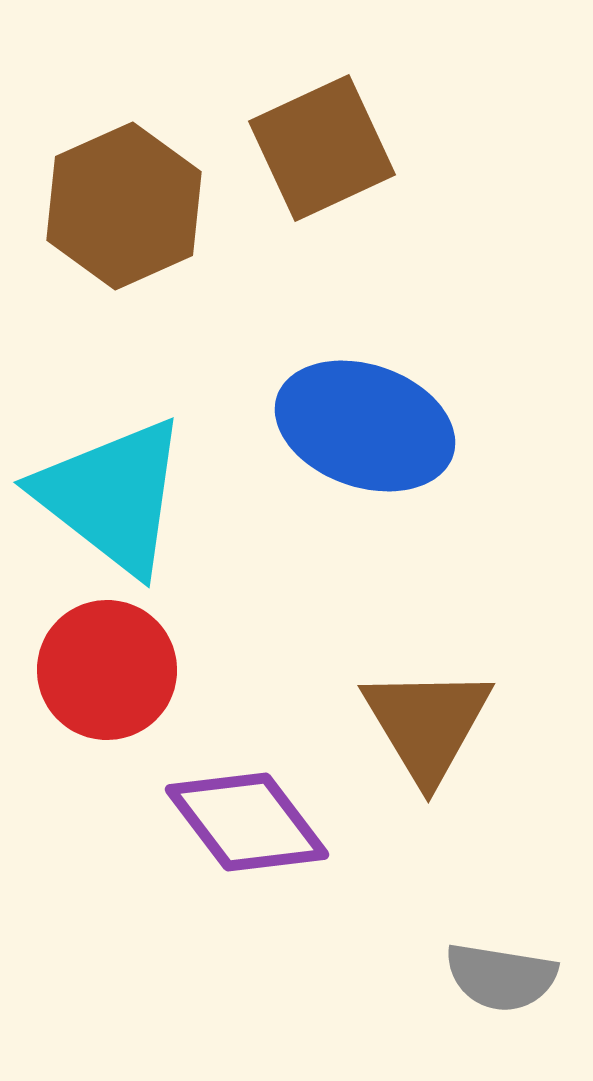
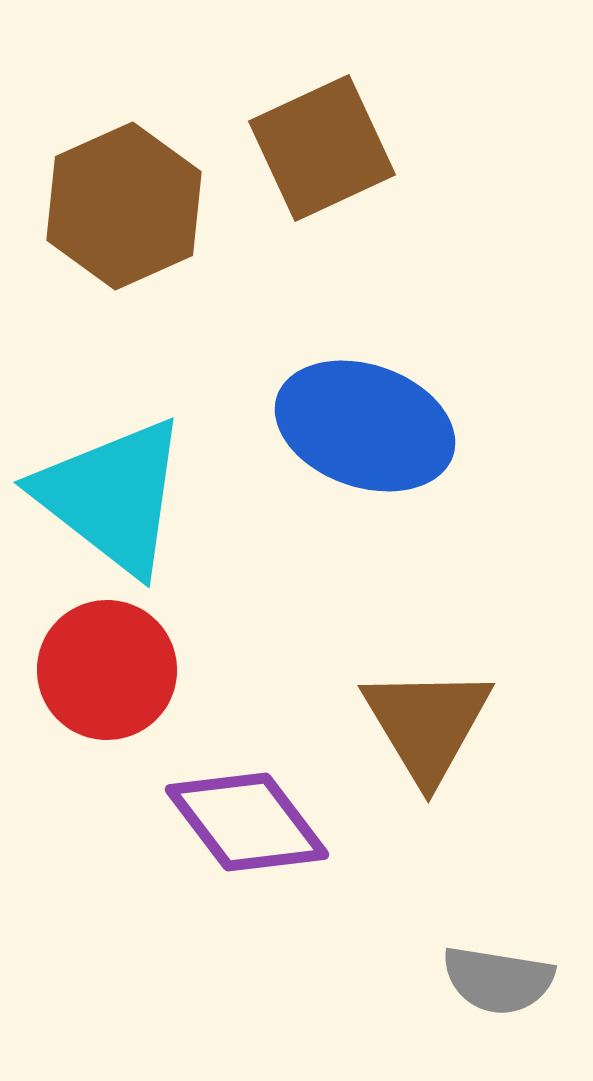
gray semicircle: moved 3 px left, 3 px down
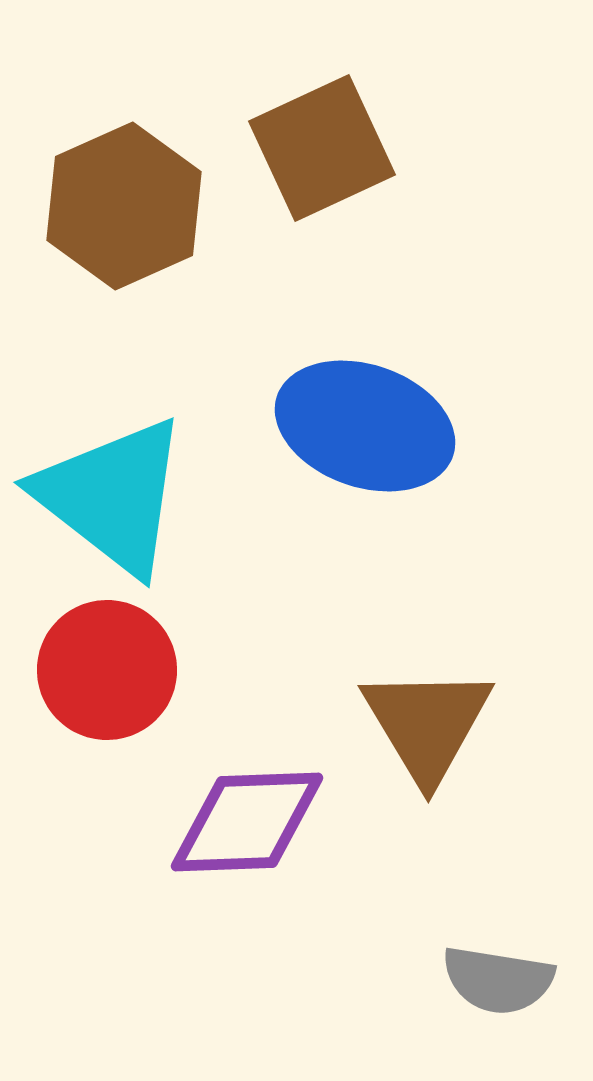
purple diamond: rotated 55 degrees counterclockwise
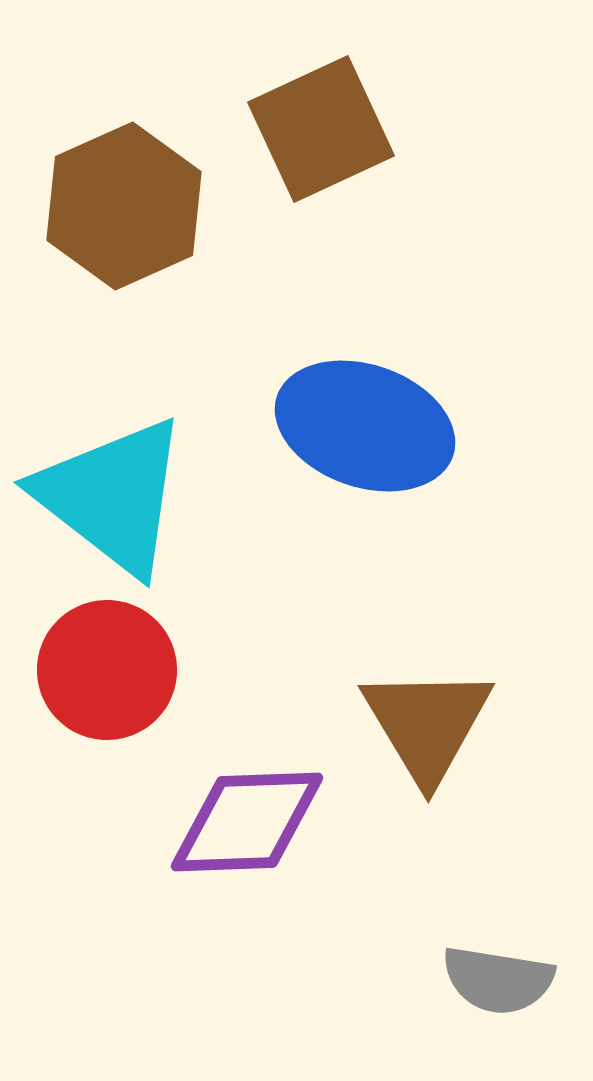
brown square: moved 1 px left, 19 px up
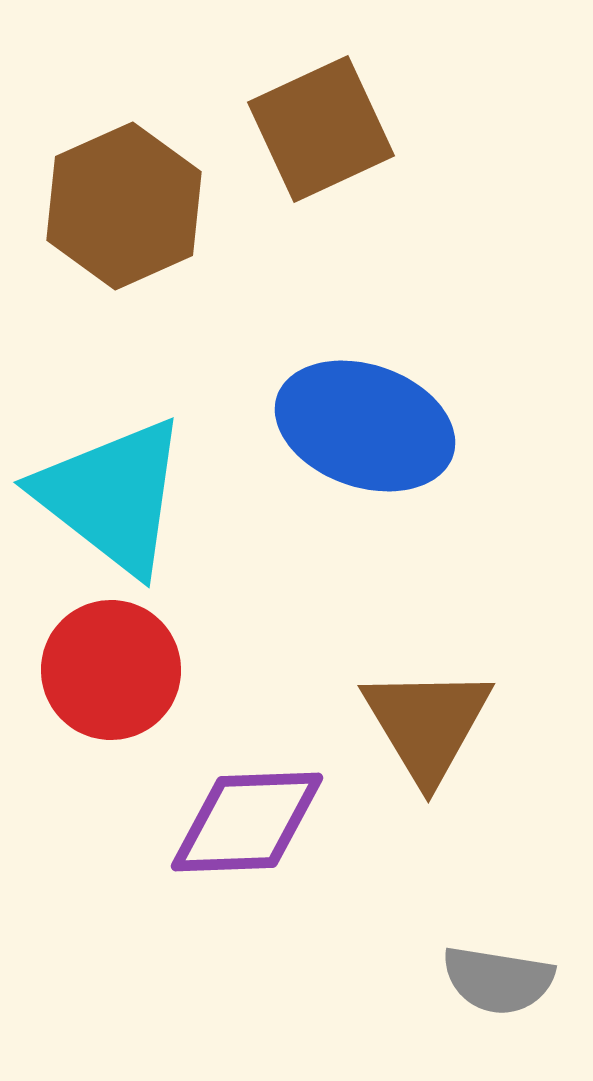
red circle: moved 4 px right
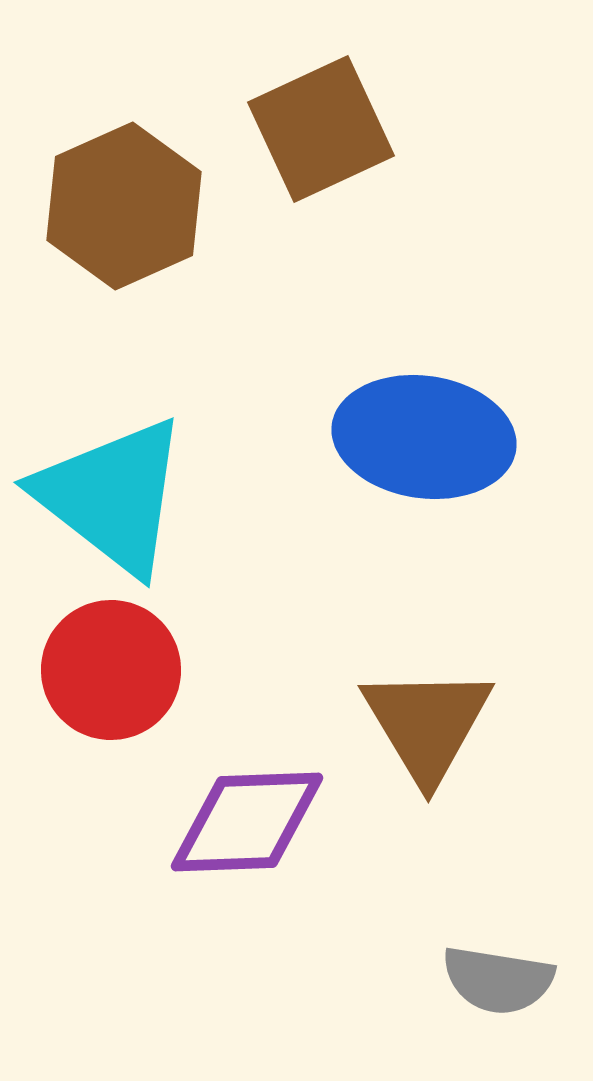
blue ellipse: moved 59 px right, 11 px down; rotated 11 degrees counterclockwise
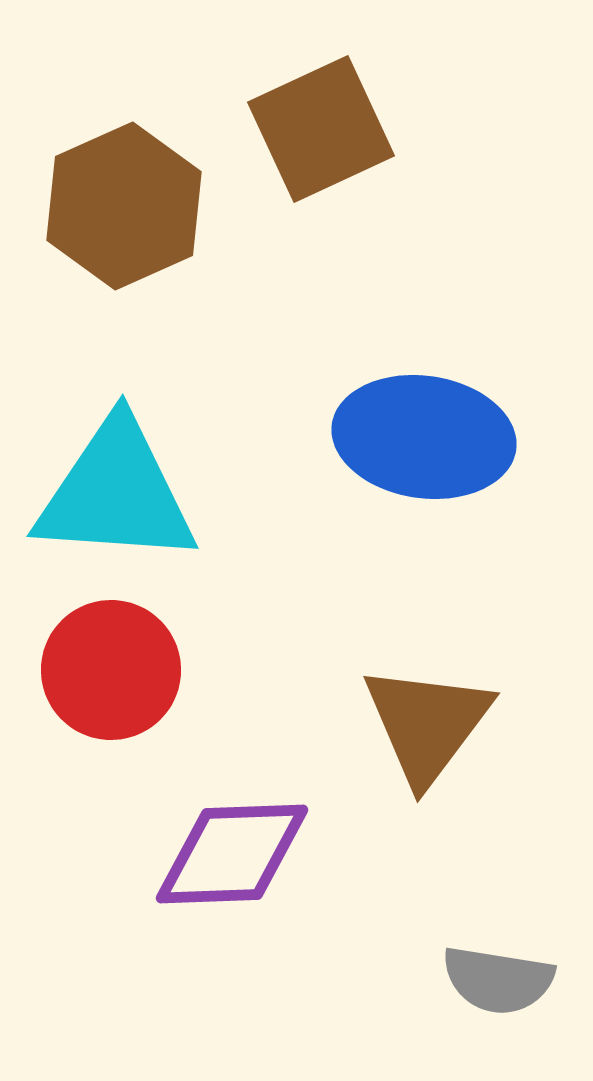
cyan triangle: moved 4 px right, 3 px up; rotated 34 degrees counterclockwise
brown triangle: rotated 8 degrees clockwise
purple diamond: moved 15 px left, 32 px down
